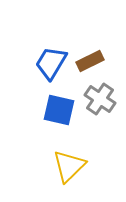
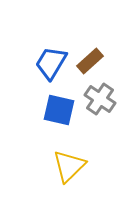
brown rectangle: rotated 16 degrees counterclockwise
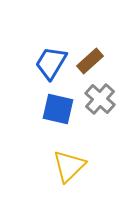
gray cross: rotated 8 degrees clockwise
blue square: moved 1 px left, 1 px up
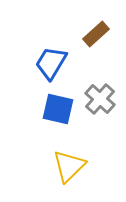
brown rectangle: moved 6 px right, 27 px up
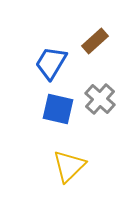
brown rectangle: moved 1 px left, 7 px down
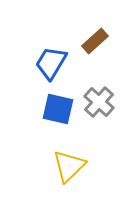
gray cross: moved 1 px left, 3 px down
